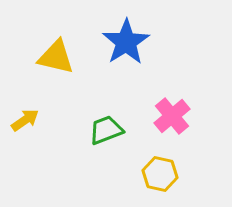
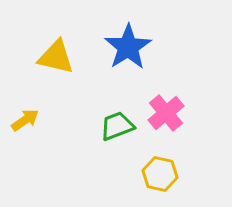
blue star: moved 2 px right, 5 px down
pink cross: moved 6 px left, 3 px up
green trapezoid: moved 11 px right, 4 px up
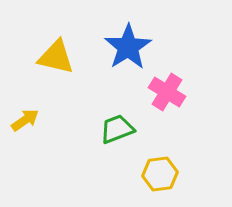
pink cross: moved 1 px right, 21 px up; rotated 18 degrees counterclockwise
green trapezoid: moved 3 px down
yellow hexagon: rotated 20 degrees counterclockwise
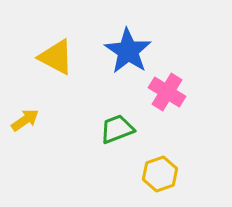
blue star: moved 4 px down; rotated 6 degrees counterclockwise
yellow triangle: rotated 15 degrees clockwise
yellow hexagon: rotated 12 degrees counterclockwise
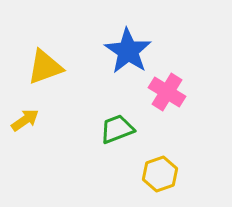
yellow triangle: moved 11 px left, 10 px down; rotated 48 degrees counterclockwise
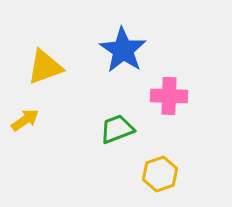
blue star: moved 5 px left, 1 px up
pink cross: moved 2 px right, 4 px down; rotated 30 degrees counterclockwise
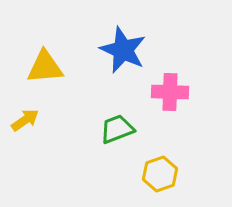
blue star: rotated 9 degrees counterclockwise
yellow triangle: rotated 15 degrees clockwise
pink cross: moved 1 px right, 4 px up
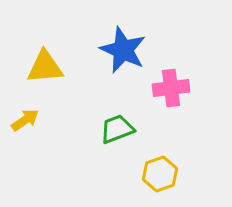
pink cross: moved 1 px right, 4 px up; rotated 9 degrees counterclockwise
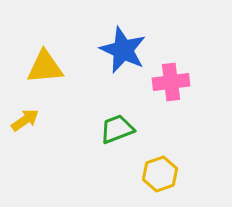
pink cross: moved 6 px up
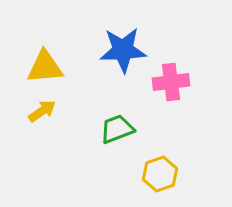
blue star: rotated 27 degrees counterclockwise
yellow arrow: moved 17 px right, 9 px up
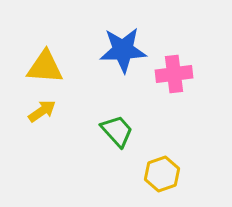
yellow triangle: rotated 9 degrees clockwise
pink cross: moved 3 px right, 8 px up
green trapezoid: moved 2 px down; rotated 69 degrees clockwise
yellow hexagon: moved 2 px right
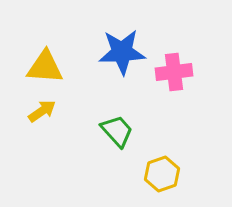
blue star: moved 1 px left, 2 px down
pink cross: moved 2 px up
